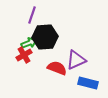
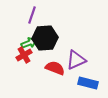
black hexagon: moved 1 px down
red semicircle: moved 2 px left
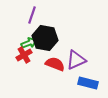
black hexagon: rotated 15 degrees clockwise
red semicircle: moved 4 px up
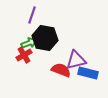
purple triangle: rotated 10 degrees clockwise
red semicircle: moved 6 px right, 6 px down
blue rectangle: moved 10 px up
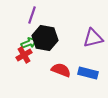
purple triangle: moved 17 px right, 22 px up
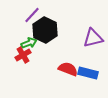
purple line: rotated 24 degrees clockwise
black hexagon: moved 8 px up; rotated 15 degrees clockwise
red cross: moved 1 px left
red semicircle: moved 7 px right, 1 px up
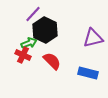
purple line: moved 1 px right, 1 px up
red cross: rotated 35 degrees counterclockwise
red semicircle: moved 16 px left, 8 px up; rotated 24 degrees clockwise
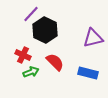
purple line: moved 2 px left
green arrow: moved 2 px right, 29 px down
red semicircle: moved 3 px right, 1 px down
